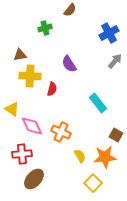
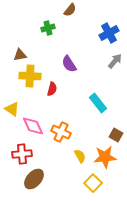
green cross: moved 3 px right
pink diamond: moved 1 px right
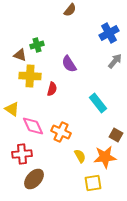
green cross: moved 11 px left, 17 px down
brown triangle: rotated 32 degrees clockwise
yellow square: rotated 36 degrees clockwise
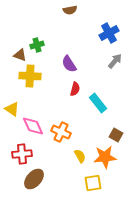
brown semicircle: rotated 40 degrees clockwise
red semicircle: moved 23 px right
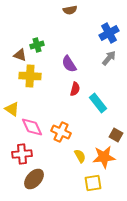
gray arrow: moved 6 px left, 3 px up
pink diamond: moved 1 px left, 1 px down
orange star: moved 1 px left
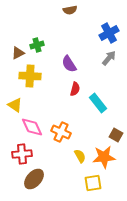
brown triangle: moved 2 px left, 2 px up; rotated 48 degrees counterclockwise
yellow triangle: moved 3 px right, 4 px up
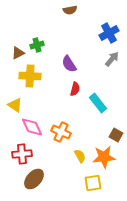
gray arrow: moved 3 px right, 1 px down
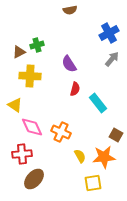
brown triangle: moved 1 px right, 1 px up
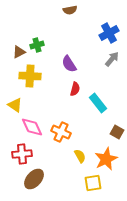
brown square: moved 1 px right, 3 px up
orange star: moved 2 px right, 2 px down; rotated 20 degrees counterclockwise
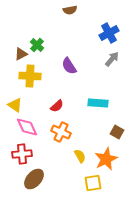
green cross: rotated 32 degrees counterclockwise
brown triangle: moved 2 px right, 2 px down
purple semicircle: moved 2 px down
red semicircle: moved 18 px left, 17 px down; rotated 32 degrees clockwise
cyan rectangle: rotated 48 degrees counterclockwise
pink diamond: moved 5 px left
